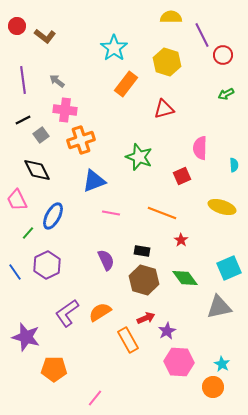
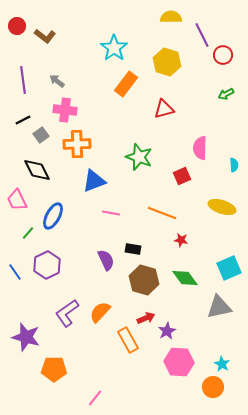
orange cross at (81, 140): moved 4 px left, 4 px down; rotated 16 degrees clockwise
red star at (181, 240): rotated 24 degrees counterclockwise
black rectangle at (142, 251): moved 9 px left, 2 px up
orange semicircle at (100, 312): rotated 15 degrees counterclockwise
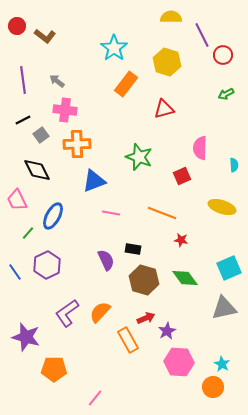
gray triangle at (219, 307): moved 5 px right, 1 px down
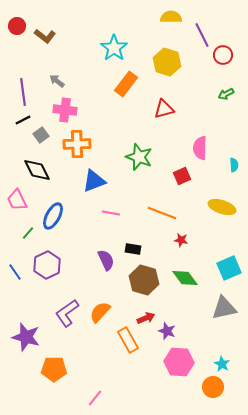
purple line at (23, 80): moved 12 px down
purple star at (167, 331): rotated 24 degrees counterclockwise
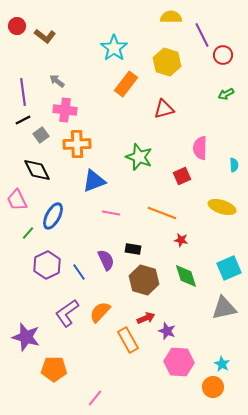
blue line at (15, 272): moved 64 px right
green diamond at (185, 278): moved 1 px right, 2 px up; rotated 20 degrees clockwise
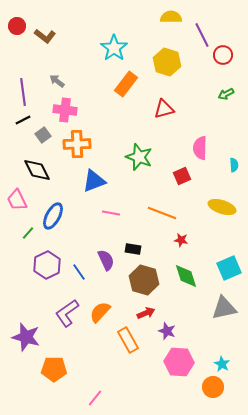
gray square at (41, 135): moved 2 px right
red arrow at (146, 318): moved 5 px up
